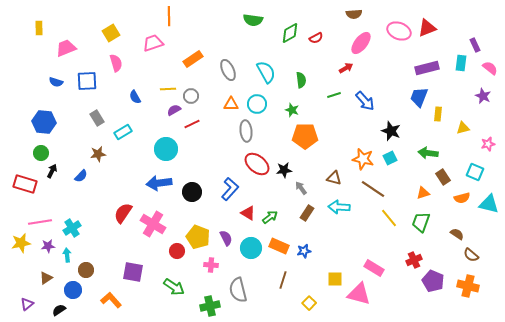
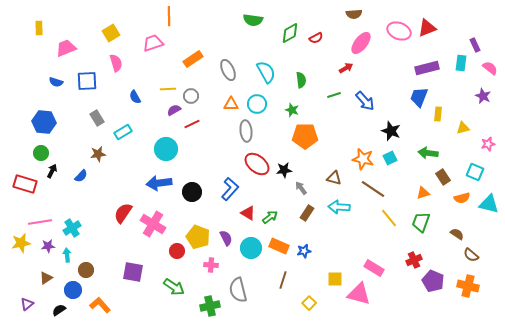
orange L-shape at (111, 300): moved 11 px left, 5 px down
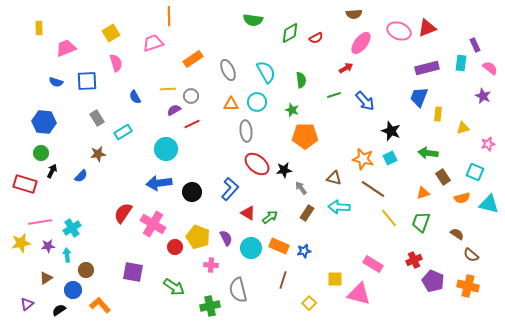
cyan circle at (257, 104): moved 2 px up
red circle at (177, 251): moved 2 px left, 4 px up
pink rectangle at (374, 268): moved 1 px left, 4 px up
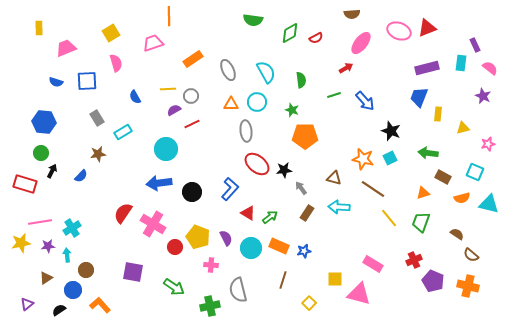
brown semicircle at (354, 14): moved 2 px left
brown rectangle at (443, 177): rotated 28 degrees counterclockwise
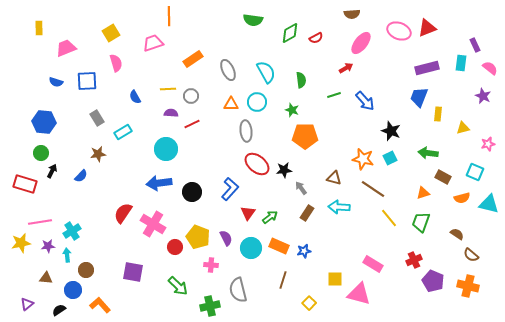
purple semicircle at (174, 110): moved 3 px left, 3 px down; rotated 32 degrees clockwise
red triangle at (248, 213): rotated 35 degrees clockwise
cyan cross at (72, 228): moved 3 px down
brown triangle at (46, 278): rotated 40 degrees clockwise
green arrow at (174, 287): moved 4 px right, 1 px up; rotated 10 degrees clockwise
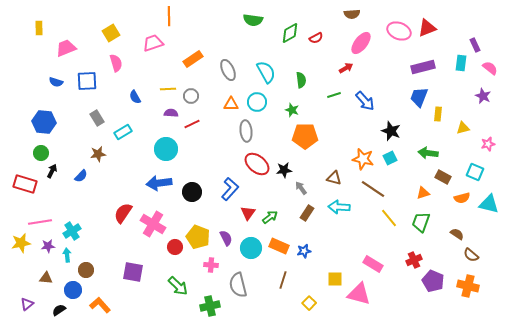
purple rectangle at (427, 68): moved 4 px left, 1 px up
gray semicircle at (238, 290): moved 5 px up
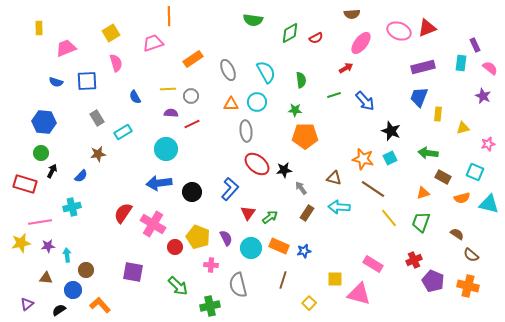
green star at (292, 110): moved 3 px right; rotated 16 degrees counterclockwise
cyan cross at (72, 231): moved 24 px up; rotated 18 degrees clockwise
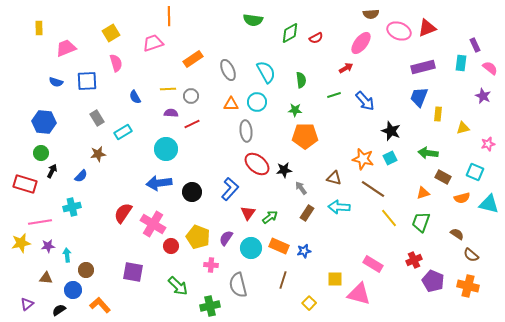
brown semicircle at (352, 14): moved 19 px right
purple semicircle at (226, 238): rotated 119 degrees counterclockwise
red circle at (175, 247): moved 4 px left, 1 px up
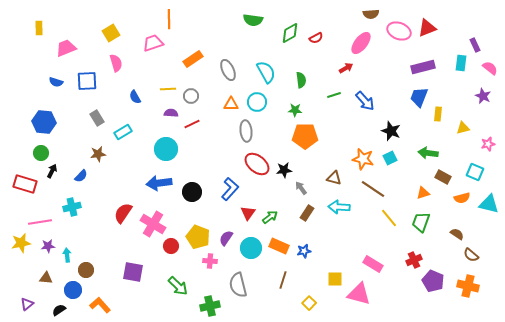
orange line at (169, 16): moved 3 px down
pink cross at (211, 265): moved 1 px left, 4 px up
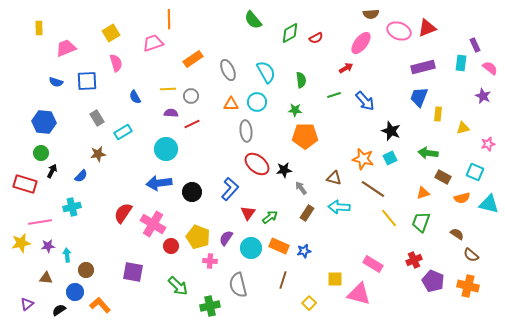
green semicircle at (253, 20): rotated 42 degrees clockwise
blue circle at (73, 290): moved 2 px right, 2 px down
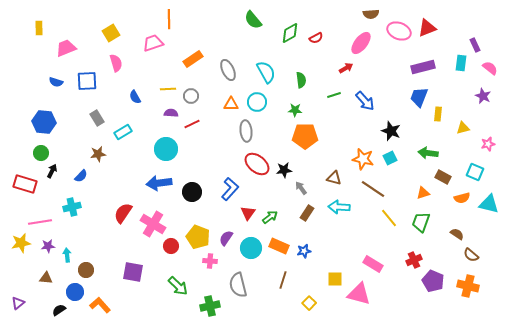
purple triangle at (27, 304): moved 9 px left, 1 px up
